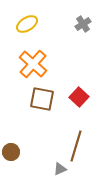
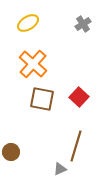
yellow ellipse: moved 1 px right, 1 px up
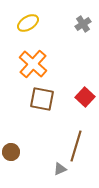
red square: moved 6 px right
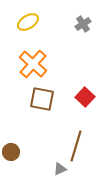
yellow ellipse: moved 1 px up
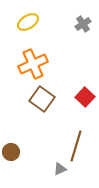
orange cross: rotated 24 degrees clockwise
brown square: rotated 25 degrees clockwise
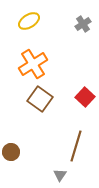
yellow ellipse: moved 1 px right, 1 px up
orange cross: rotated 8 degrees counterclockwise
brown square: moved 2 px left
gray triangle: moved 6 px down; rotated 32 degrees counterclockwise
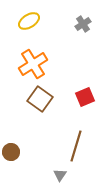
red square: rotated 24 degrees clockwise
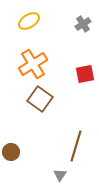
red square: moved 23 px up; rotated 12 degrees clockwise
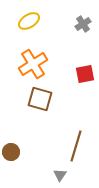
brown square: rotated 20 degrees counterclockwise
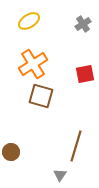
brown square: moved 1 px right, 3 px up
